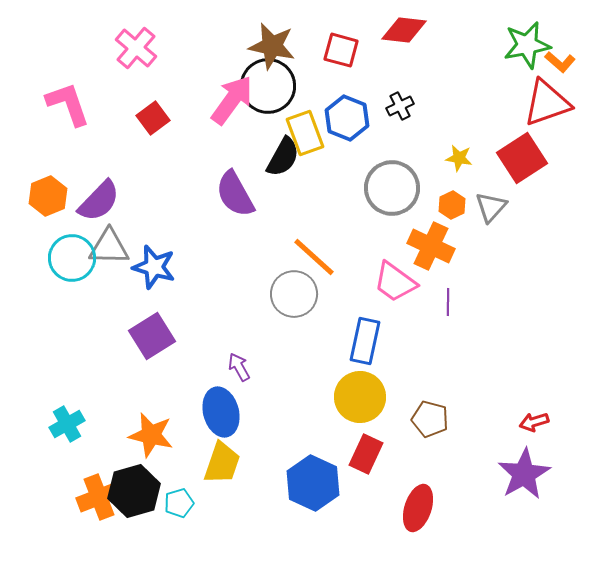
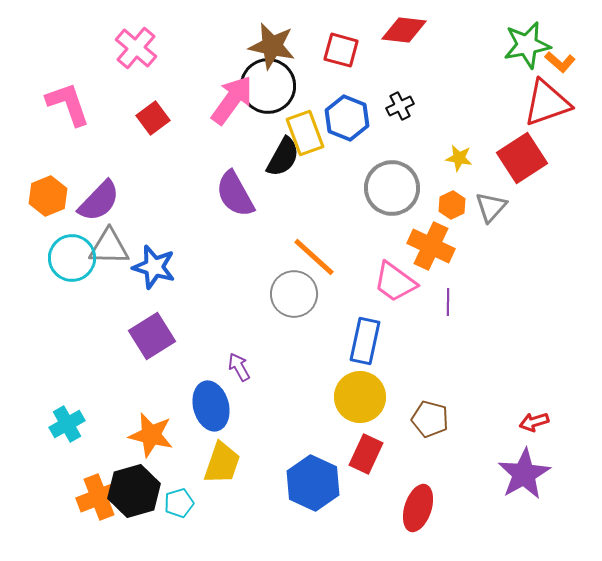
blue ellipse at (221, 412): moved 10 px left, 6 px up
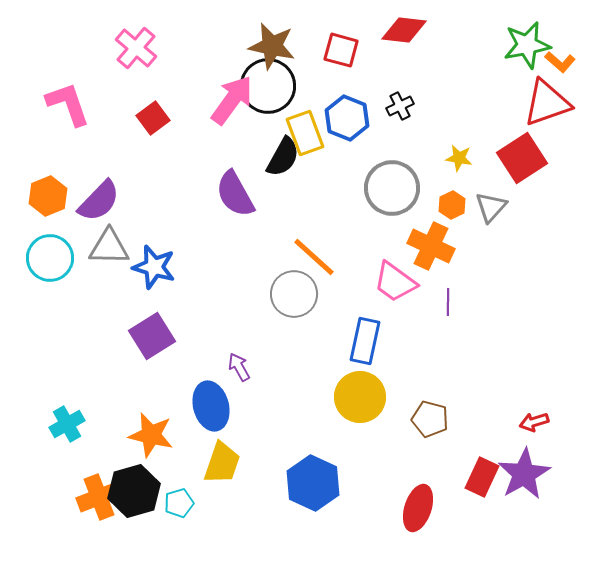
cyan circle at (72, 258): moved 22 px left
red rectangle at (366, 454): moved 116 px right, 23 px down
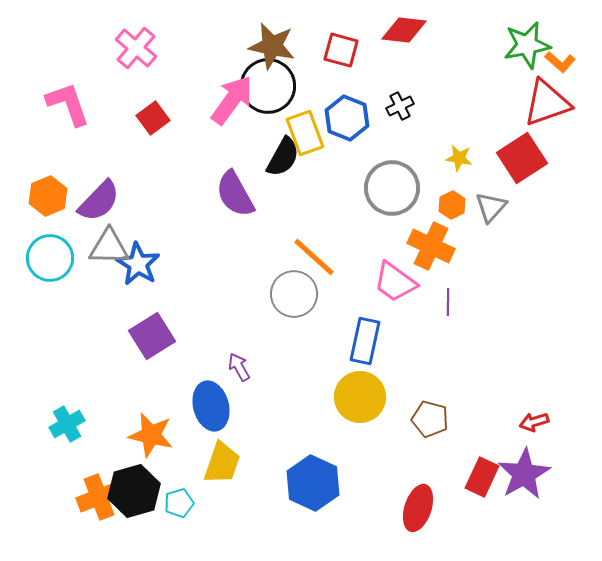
blue star at (154, 267): moved 16 px left, 3 px up; rotated 15 degrees clockwise
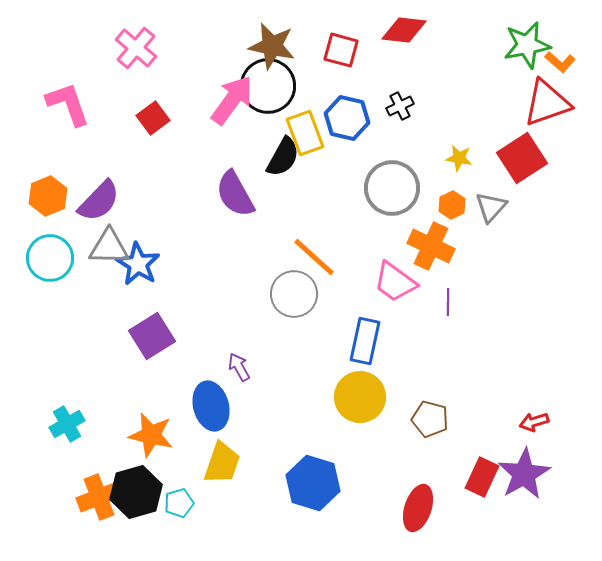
blue hexagon at (347, 118): rotated 9 degrees counterclockwise
blue hexagon at (313, 483): rotated 8 degrees counterclockwise
black hexagon at (134, 491): moved 2 px right, 1 px down
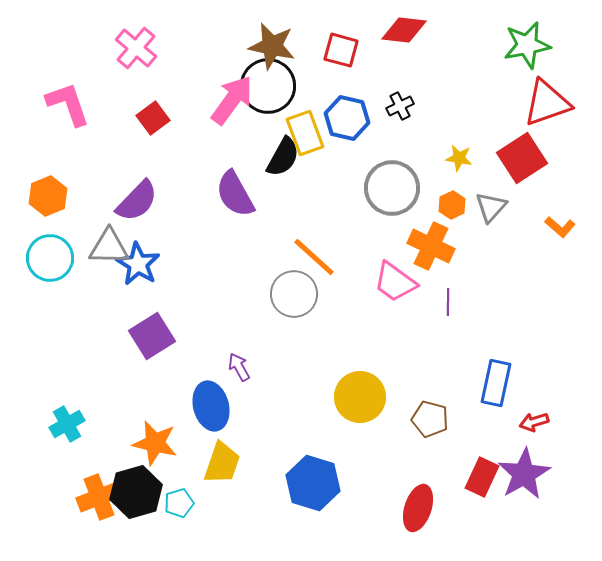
orange L-shape at (560, 62): moved 165 px down
purple semicircle at (99, 201): moved 38 px right
blue rectangle at (365, 341): moved 131 px right, 42 px down
orange star at (151, 435): moved 4 px right, 8 px down
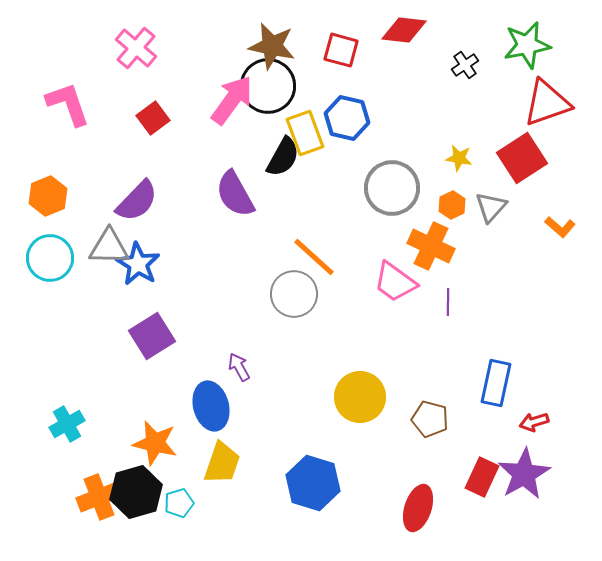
black cross at (400, 106): moved 65 px right, 41 px up; rotated 8 degrees counterclockwise
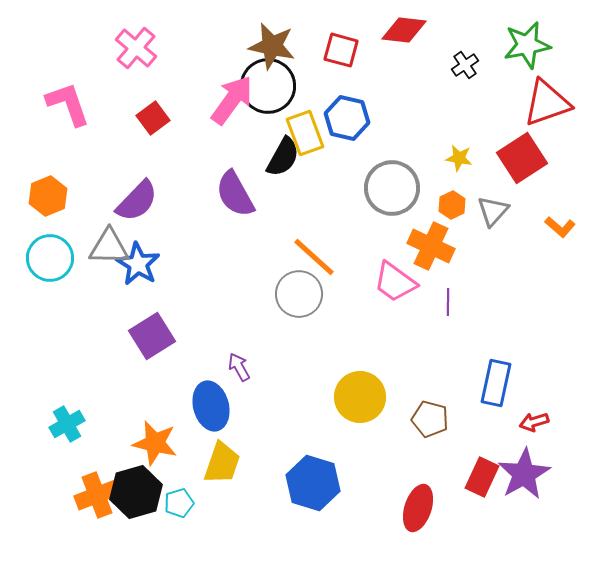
gray triangle at (491, 207): moved 2 px right, 4 px down
gray circle at (294, 294): moved 5 px right
orange cross at (99, 497): moved 2 px left, 2 px up
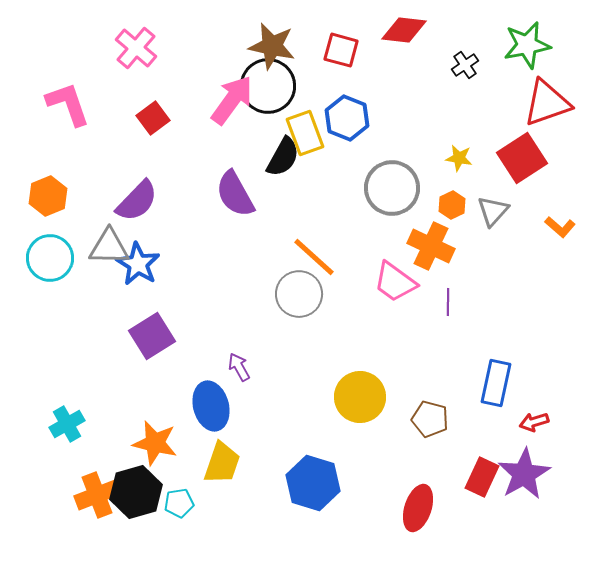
blue hexagon at (347, 118): rotated 9 degrees clockwise
cyan pentagon at (179, 503): rotated 8 degrees clockwise
